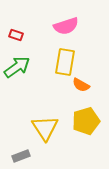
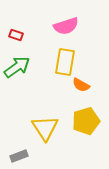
gray rectangle: moved 2 px left
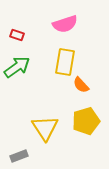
pink semicircle: moved 1 px left, 2 px up
red rectangle: moved 1 px right
orange semicircle: rotated 18 degrees clockwise
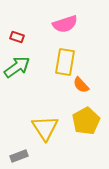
red rectangle: moved 2 px down
yellow pentagon: rotated 12 degrees counterclockwise
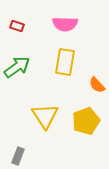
pink semicircle: rotated 20 degrees clockwise
red rectangle: moved 11 px up
orange semicircle: moved 16 px right
yellow pentagon: rotated 8 degrees clockwise
yellow triangle: moved 12 px up
gray rectangle: moved 1 px left; rotated 48 degrees counterclockwise
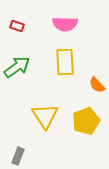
yellow rectangle: rotated 12 degrees counterclockwise
